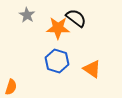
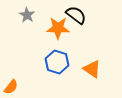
black semicircle: moved 3 px up
blue hexagon: moved 1 px down
orange semicircle: rotated 21 degrees clockwise
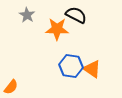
black semicircle: rotated 10 degrees counterclockwise
orange star: moved 1 px left, 1 px down
blue hexagon: moved 14 px right, 4 px down; rotated 10 degrees counterclockwise
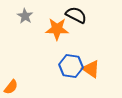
gray star: moved 2 px left, 1 px down
orange triangle: moved 1 px left
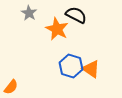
gray star: moved 4 px right, 3 px up
orange star: rotated 25 degrees clockwise
blue hexagon: rotated 10 degrees clockwise
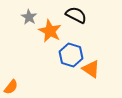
gray star: moved 4 px down
orange star: moved 7 px left, 2 px down
blue hexagon: moved 11 px up
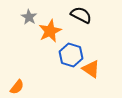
black semicircle: moved 5 px right
orange star: rotated 20 degrees clockwise
orange semicircle: moved 6 px right
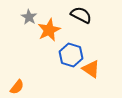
orange star: moved 1 px left, 1 px up
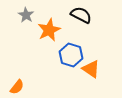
gray star: moved 3 px left, 2 px up
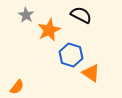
orange triangle: moved 4 px down
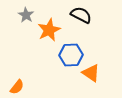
blue hexagon: rotated 20 degrees counterclockwise
